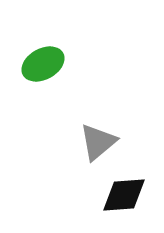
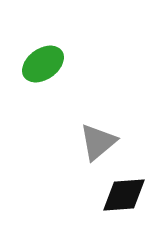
green ellipse: rotated 6 degrees counterclockwise
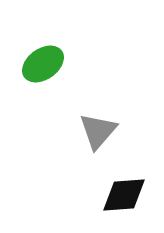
gray triangle: moved 11 px up; rotated 9 degrees counterclockwise
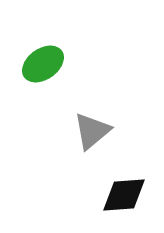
gray triangle: moved 6 px left; rotated 9 degrees clockwise
